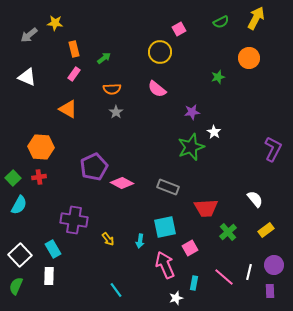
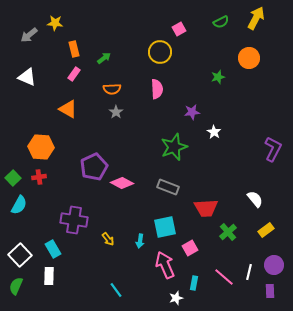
pink semicircle at (157, 89): rotated 132 degrees counterclockwise
green star at (191, 147): moved 17 px left
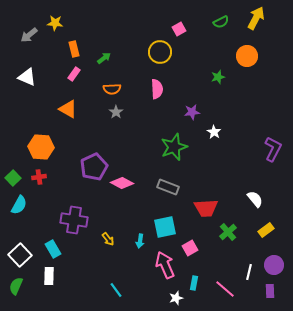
orange circle at (249, 58): moved 2 px left, 2 px up
pink line at (224, 277): moved 1 px right, 12 px down
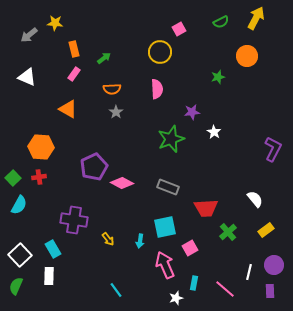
green star at (174, 147): moved 3 px left, 8 px up
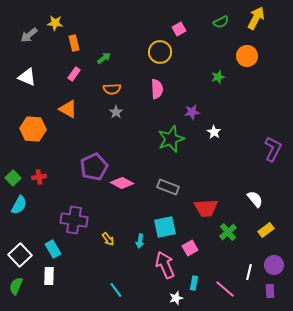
orange rectangle at (74, 49): moved 6 px up
orange hexagon at (41, 147): moved 8 px left, 18 px up
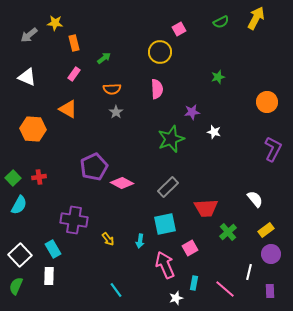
orange circle at (247, 56): moved 20 px right, 46 px down
white star at (214, 132): rotated 16 degrees counterclockwise
gray rectangle at (168, 187): rotated 65 degrees counterclockwise
cyan square at (165, 227): moved 3 px up
purple circle at (274, 265): moved 3 px left, 11 px up
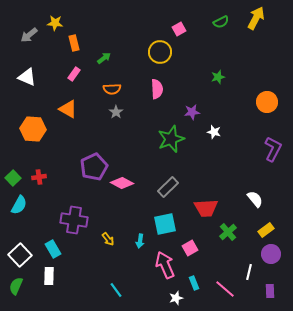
cyan rectangle at (194, 283): rotated 32 degrees counterclockwise
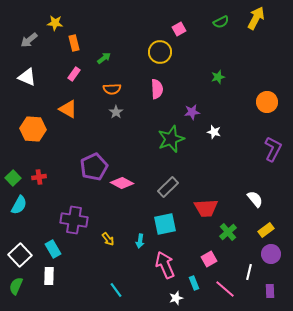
gray arrow at (29, 35): moved 5 px down
pink square at (190, 248): moved 19 px right, 11 px down
